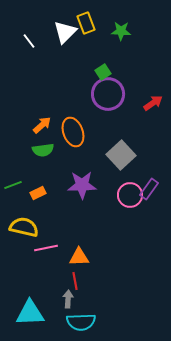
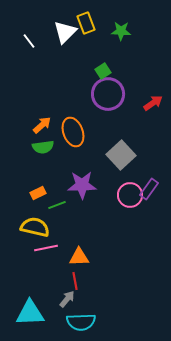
green square: moved 1 px up
green semicircle: moved 3 px up
green line: moved 44 px right, 20 px down
yellow semicircle: moved 11 px right
gray arrow: moved 1 px left; rotated 36 degrees clockwise
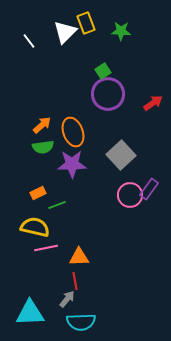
purple star: moved 10 px left, 21 px up
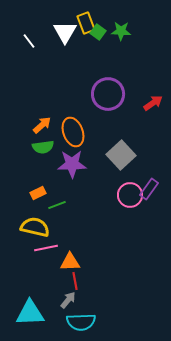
white triangle: rotated 15 degrees counterclockwise
green square: moved 5 px left, 39 px up; rotated 21 degrees counterclockwise
orange triangle: moved 9 px left, 5 px down
gray arrow: moved 1 px right, 1 px down
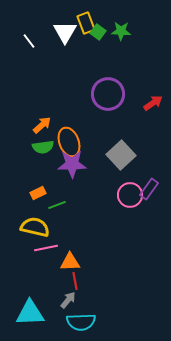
orange ellipse: moved 4 px left, 10 px down
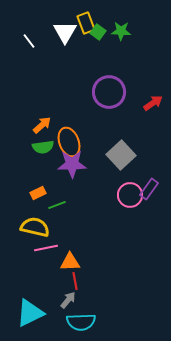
purple circle: moved 1 px right, 2 px up
cyan triangle: rotated 24 degrees counterclockwise
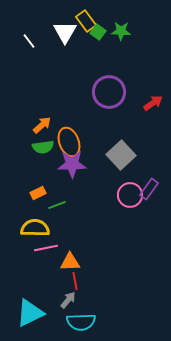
yellow rectangle: moved 2 px up; rotated 15 degrees counterclockwise
yellow semicircle: moved 1 px down; rotated 12 degrees counterclockwise
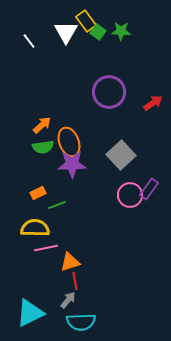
white triangle: moved 1 px right
orange triangle: rotated 15 degrees counterclockwise
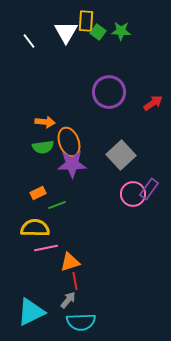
yellow rectangle: rotated 40 degrees clockwise
orange arrow: moved 3 px right, 3 px up; rotated 48 degrees clockwise
pink circle: moved 3 px right, 1 px up
cyan triangle: moved 1 px right, 1 px up
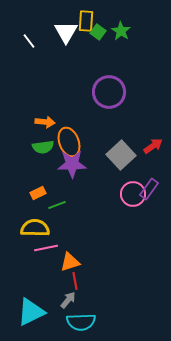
green star: rotated 30 degrees clockwise
red arrow: moved 43 px down
